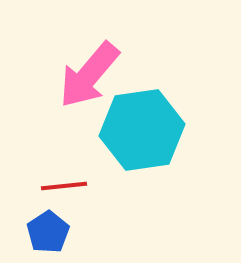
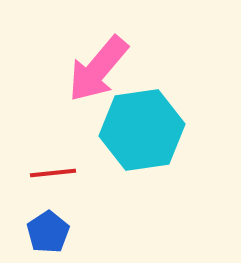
pink arrow: moved 9 px right, 6 px up
red line: moved 11 px left, 13 px up
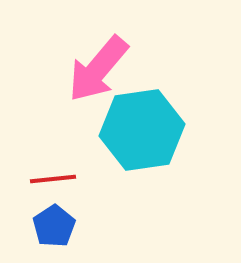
red line: moved 6 px down
blue pentagon: moved 6 px right, 6 px up
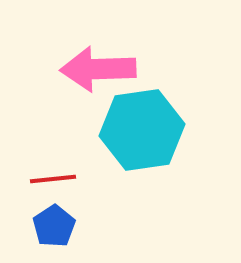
pink arrow: rotated 48 degrees clockwise
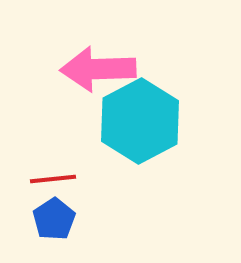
cyan hexagon: moved 2 px left, 9 px up; rotated 20 degrees counterclockwise
blue pentagon: moved 7 px up
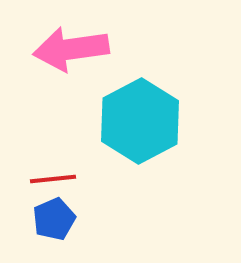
pink arrow: moved 27 px left, 20 px up; rotated 6 degrees counterclockwise
blue pentagon: rotated 9 degrees clockwise
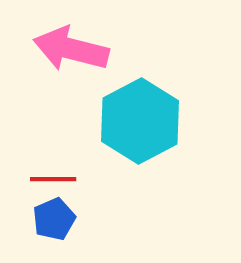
pink arrow: rotated 22 degrees clockwise
red line: rotated 6 degrees clockwise
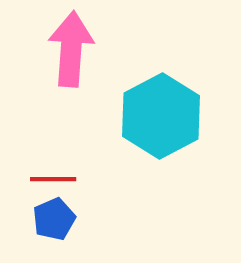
pink arrow: rotated 80 degrees clockwise
cyan hexagon: moved 21 px right, 5 px up
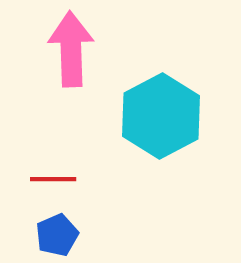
pink arrow: rotated 6 degrees counterclockwise
blue pentagon: moved 3 px right, 16 px down
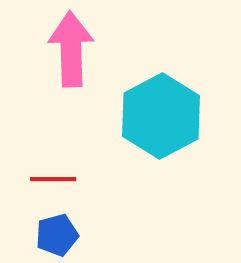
blue pentagon: rotated 9 degrees clockwise
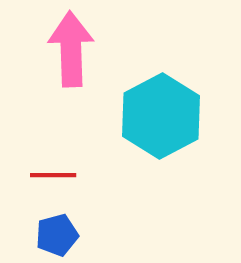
red line: moved 4 px up
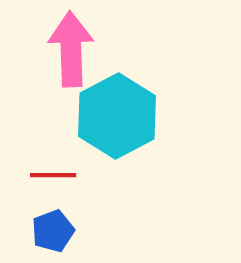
cyan hexagon: moved 44 px left
blue pentagon: moved 4 px left, 4 px up; rotated 6 degrees counterclockwise
